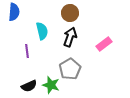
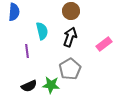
brown circle: moved 1 px right, 2 px up
green star: rotated 12 degrees counterclockwise
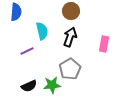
blue semicircle: moved 2 px right
pink rectangle: rotated 42 degrees counterclockwise
purple line: rotated 72 degrees clockwise
green star: moved 1 px right; rotated 12 degrees counterclockwise
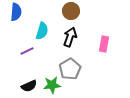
cyan semicircle: rotated 30 degrees clockwise
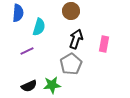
blue semicircle: moved 2 px right, 1 px down
cyan semicircle: moved 3 px left, 4 px up
black arrow: moved 6 px right, 2 px down
gray pentagon: moved 1 px right, 5 px up
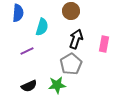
cyan semicircle: moved 3 px right
green star: moved 5 px right
